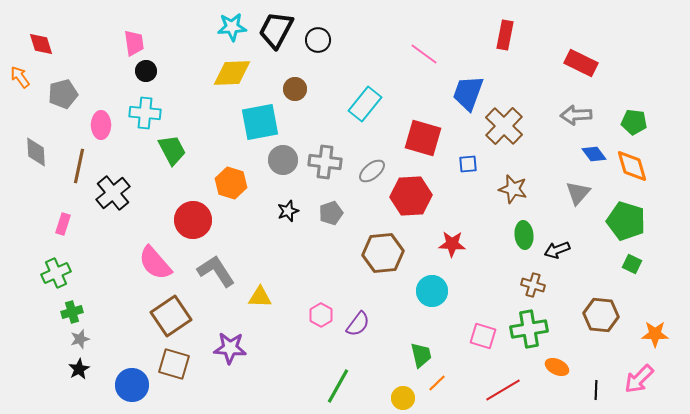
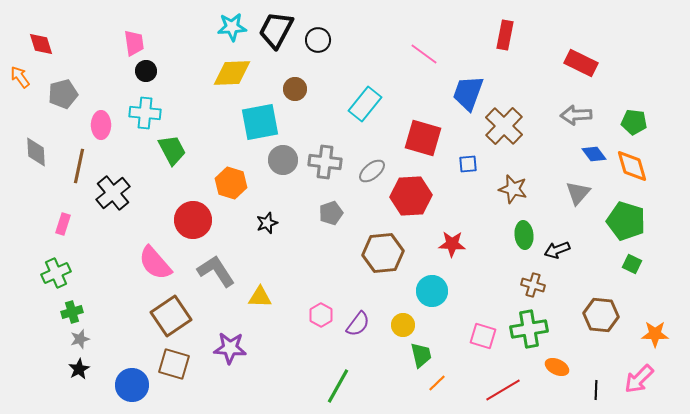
black star at (288, 211): moved 21 px left, 12 px down
yellow circle at (403, 398): moved 73 px up
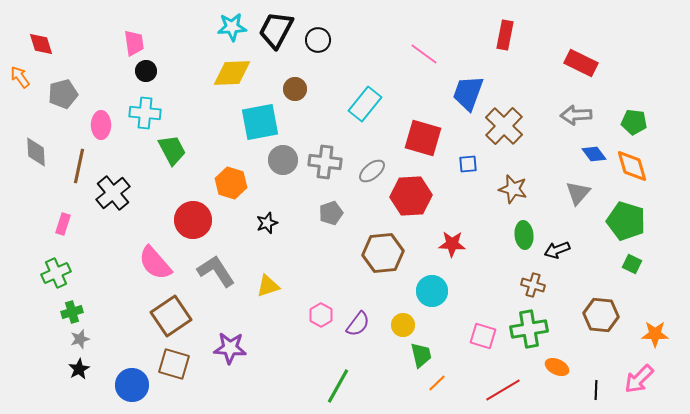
yellow triangle at (260, 297): moved 8 px right, 11 px up; rotated 20 degrees counterclockwise
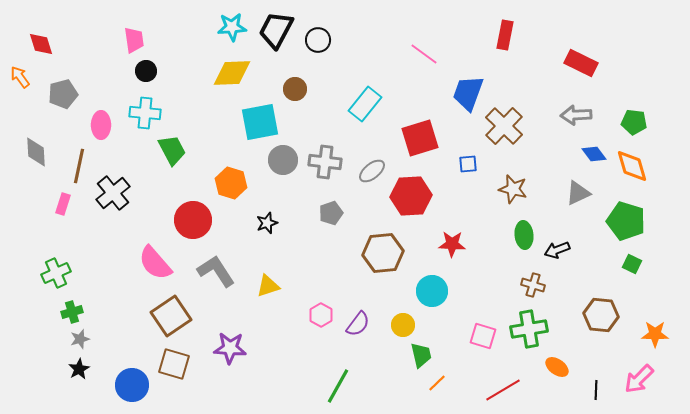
pink trapezoid at (134, 43): moved 3 px up
red square at (423, 138): moved 3 px left; rotated 33 degrees counterclockwise
gray triangle at (578, 193): rotated 24 degrees clockwise
pink rectangle at (63, 224): moved 20 px up
orange ellipse at (557, 367): rotated 10 degrees clockwise
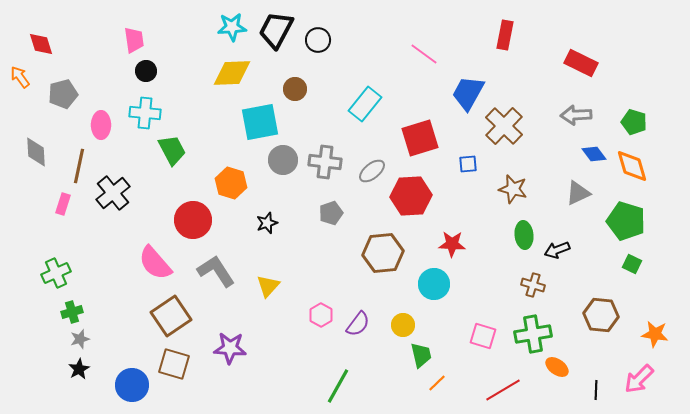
blue trapezoid at (468, 93): rotated 9 degrees clockwise
green pentagon at (634, 122): rotated 10 degrees clockwise
yellow triangle at (268, 286): rotated 30 degrees counterclockwise
cyan circle at (432, 291): moved 2 px right, 7 px up
green cross at (529, 329): moved 4 px right, 5 px down
orange star at (655, 334): rotated 8 degrees clockwise
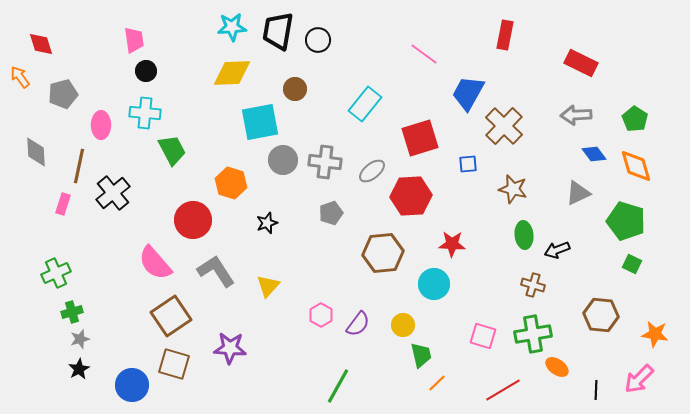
black trapezoid at (276, 30): moved 2 px right, 1 px down; rotated 18 degrees counterclockwise
green pentagon at (634, 122): moved 1 px right, 3 px up; rotated 15 degrees clockwise
orange diamond at (632, 166): moved 4 px right
